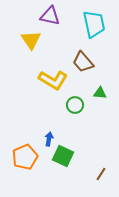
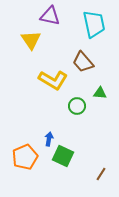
green circle: moved 2 px right, 1 px down
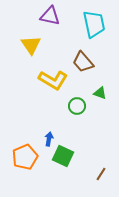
yellow triangle: moved 5 px down
green triangle: rotated 16 degrees clockwise
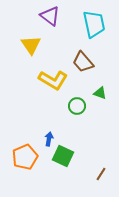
purple triangle: rotated 25 degrees clockwise
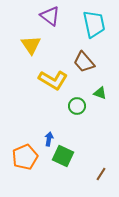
brown trapezoid: moved 1 px right
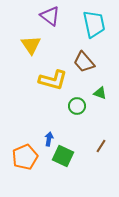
yellow L-shape: rotated 16 degrees counterclockwise
brown line: moved 28 px up
